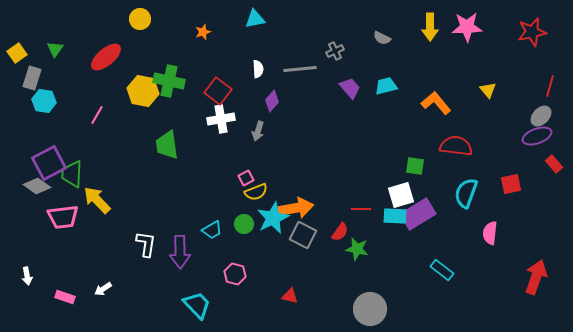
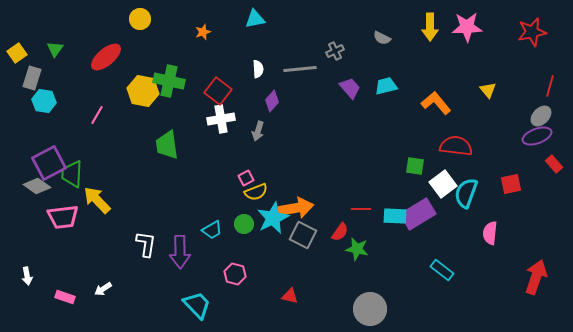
white square at (401, 195): moved 42 px right, 11 px up; rotated 20 degrees counterclockwise
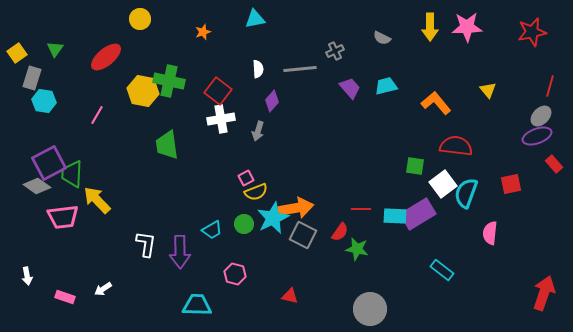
red arrow at (536, 277): moved 8 px right, 16 px down
cyan trapezoid at (197, 305): rotated 44 degrees counterclockwise
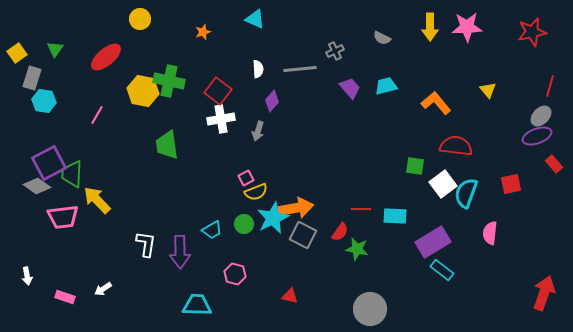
cyan triangle at (255, 19): rotated 35 degrees clockwise
purple rectangle at (418, 214): moved 15 px right, 28 px down
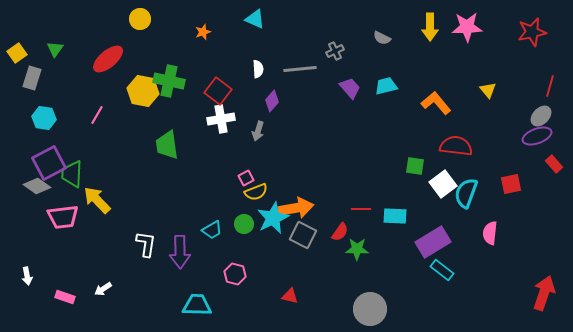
red ellipse at (106, 57): moved 2 px right, 2 px down
cyan hexagon at (44, 101): moved 17 px down
green star at (357, 249): rotated 10 degrees counterclockwise
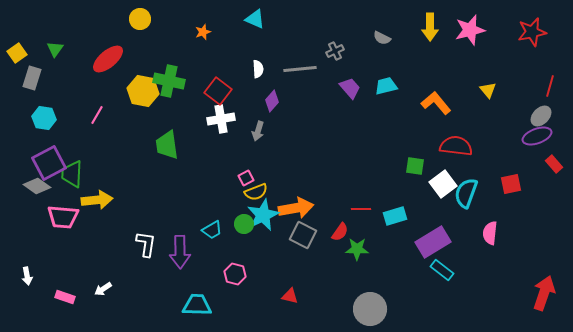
pink star at (467, 27): moved 3 px right, 3 px down; rotated 12 degrees counterclockwise
yellow arrow at (97, 200): rotated 128 degrees clockwise
cyan rectangle at (395, 216): rotated 20 degrees counterclockwise
pink trapezoid at (63, 217): rotated 12 degrees clockwise
cyan star at (273, 218): moved 10 px left, 3 px up
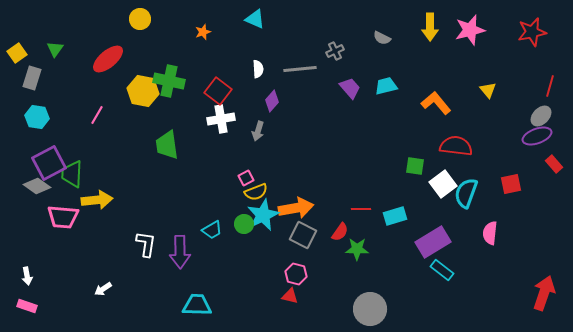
cyan hexagon at (44, 118): moved 7 px left, 1 px up
pink hexagon at (235, 274): moved 61 px right
pink rectangle at (65, 297): moved 38 px left, 9 px down
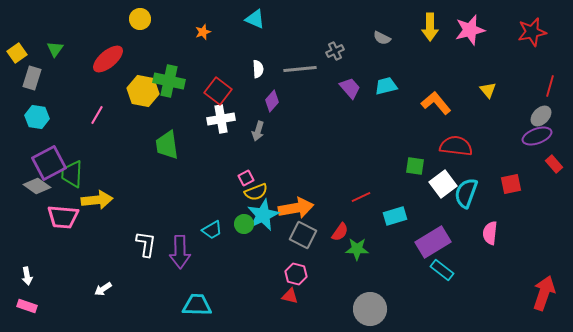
red line at (361, 209): moved 12 px up; rotated 24 degrees counterclockwise
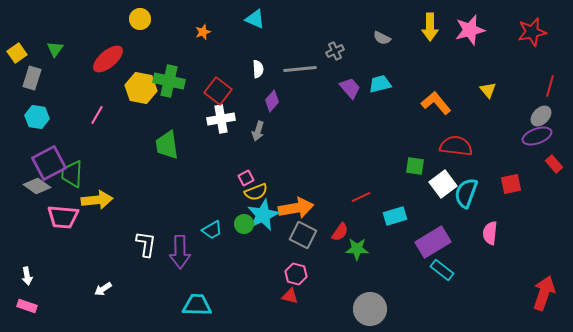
cyan trapezoid at (386, 86): moved 6 px left, 2 px up
yellow hexagon at (143, 91): moved 2 px left, 3 px up
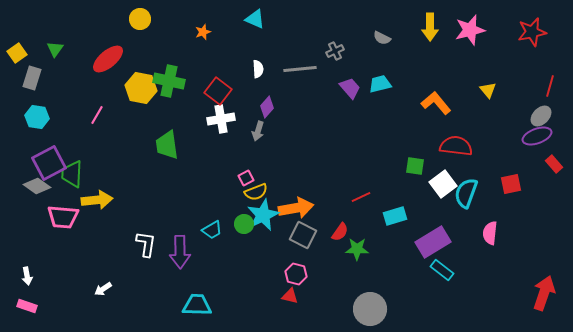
purple diamond at (272, 101): moved 5 px left, 6 px down
